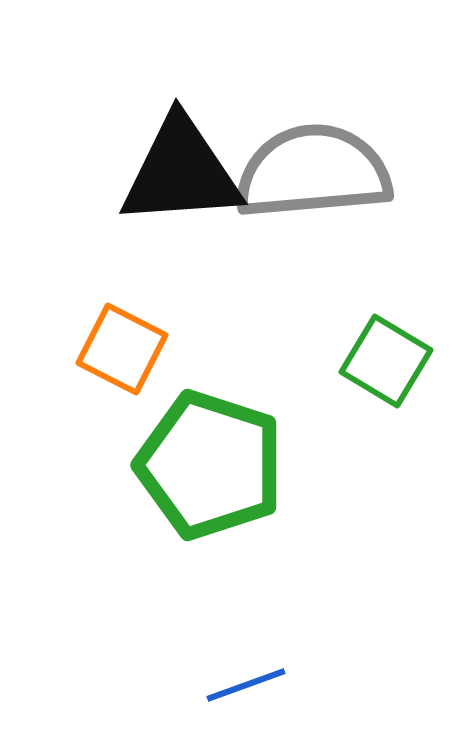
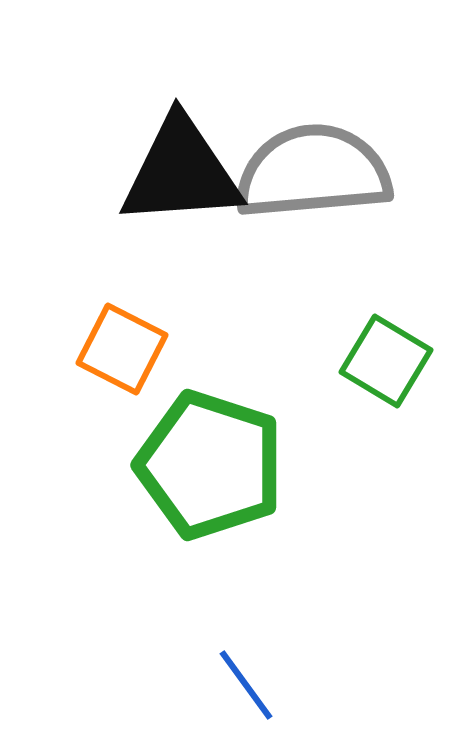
blue line: rotated 74 degrees clockwise
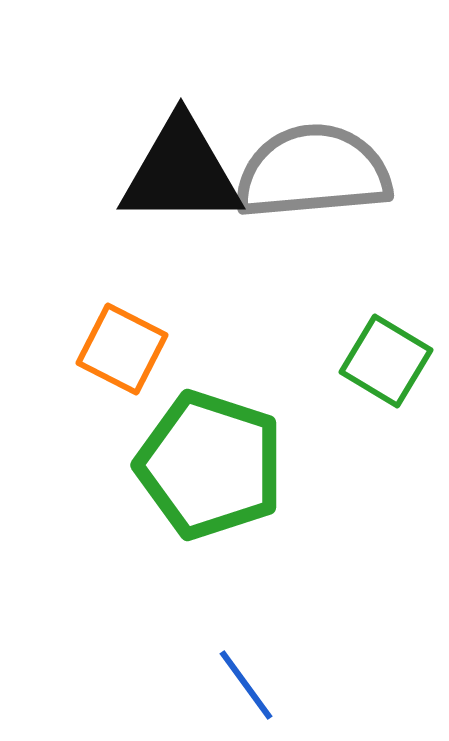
black triangle: rotated 4 degrees clockwise
